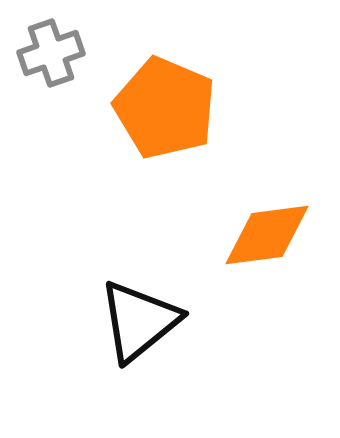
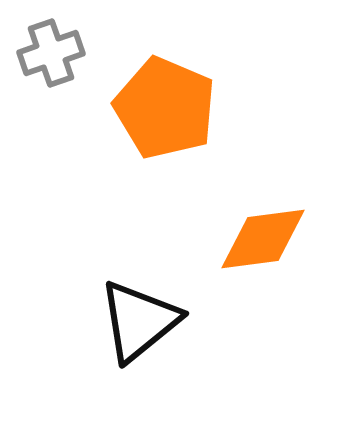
orange diamond: moved 4 px left, 4 px down
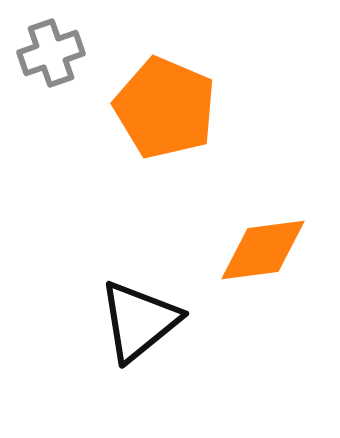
orange diamond: moved 11 px down
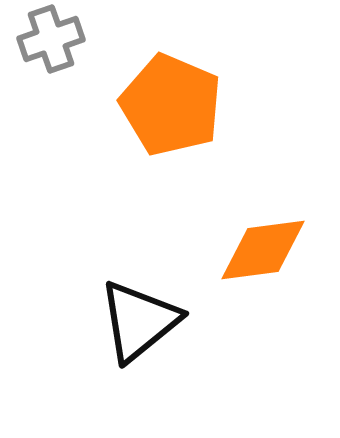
gray cross: moved 14 px up
orange pentagon: moved 6 px right, 3 px up
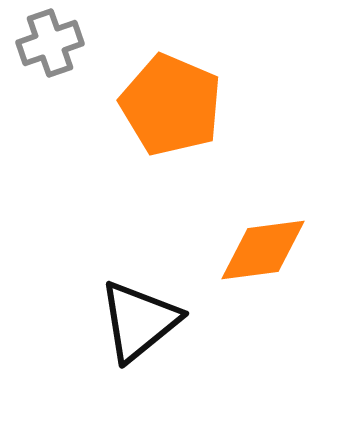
gray cross: moved 1 px left, 4 px down
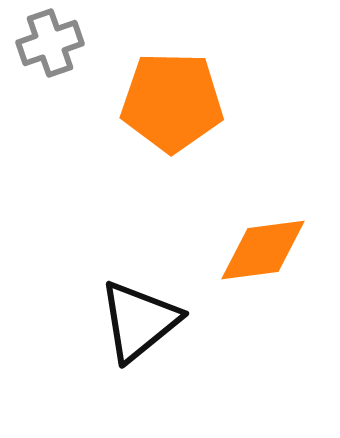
orange pentagon: moved 1 px right, 3 px up; rotated 22 degrees counterclockwise
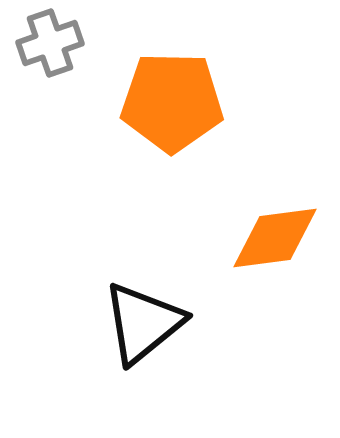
orange diamond: moved 12 px right, 12 px up
black triangle: moved 4 px right, 2 px down
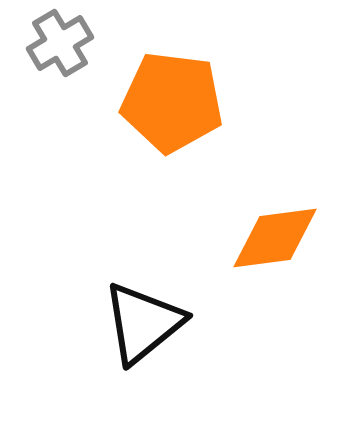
gray cross: moved 10 px right; rotated 12 degrees counterclockwise
orange pentagon: rotated 6 degrees clockwise
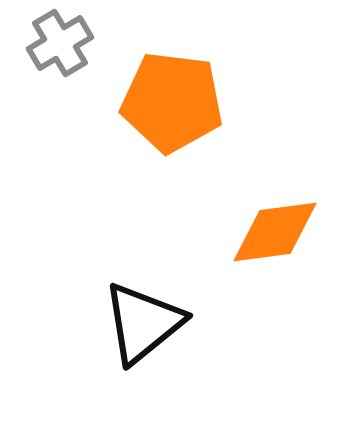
orange diamond: moved 6 px up
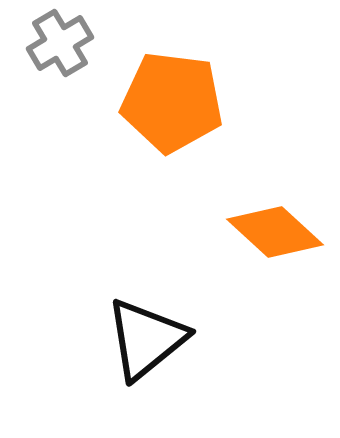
orange diamond: rotated 50 degrees clockwise
black triangle: moved 3 px right, 16 px down
